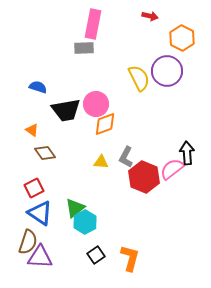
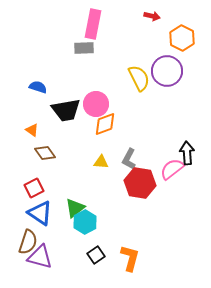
red arrow: moved 2 px right
gray L-shape: moved 3 px right, 2 px down
red hexagon: moved 4 px left, 6 px down; rotated 12 degrees counterclockwise
purple triangle: rotated 12 degrees clockwise
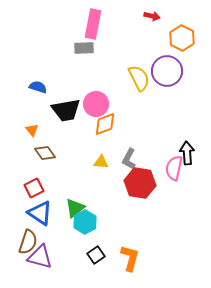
orange triangle: rotated 16 degrees clockwise
pink semicircle: moved 2 px right, 1 px up; rotated 40 degrees counterclockwise
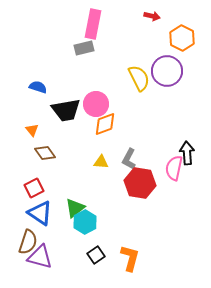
gray rectangle: rotated 12 degrees counterclockwise
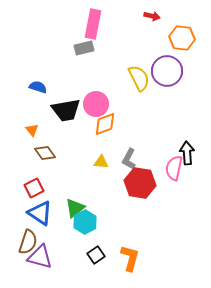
orange hexagon: rotated 20 degrees counterclockwise
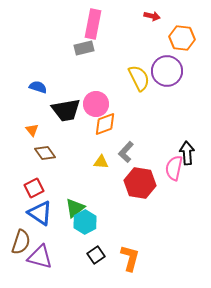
gray L-shape: moved 3 px left, 7 px up; rotated 15 degrees clockwise
brown semicircle: moved 7 px left
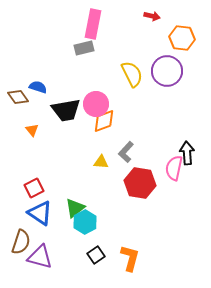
yellow semicircle: moved 7 px left, 4 px up
orange diamond: moved 1 px left, 3 px up
brown diamond: moved 27 px left, 56 px up
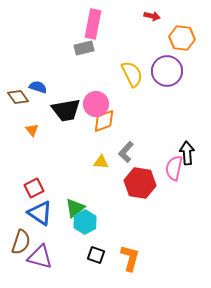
black square: rotated 36 degrees counterclockwise
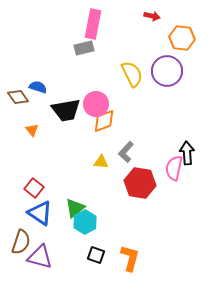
red square: rotated 24 degrees counterclockwise
